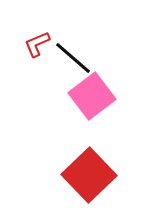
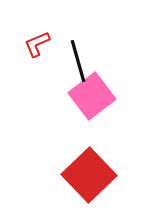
black line: moved 5 px right, 3 px down; rotated 33 degrees clockwise
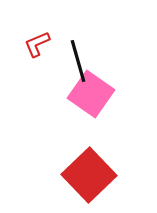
pink square: moved 1 px left, 2 px up; rotated 18 degrees counterclockwise
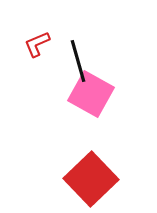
pink square: rotated 6 degrees counterclockwise
red square: moved 2 px right, 4 px down
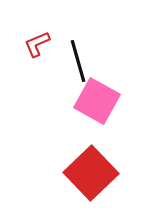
pink square: moved 6 px right, 7 px down
red square: moved 6 px up
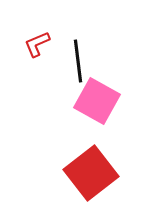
black line: rotated 9 degrees clockwise
red square: rotated 6 degrees clockwise
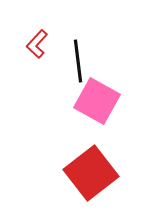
red L-shape: rotated 24 degrees counterclockwise
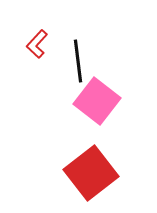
pink square: rotated 9 degrees clockwise
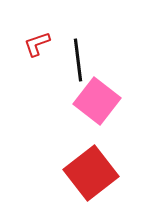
red L-shape: rotated 28 degrees clockwise
black line: moved 1 px up
